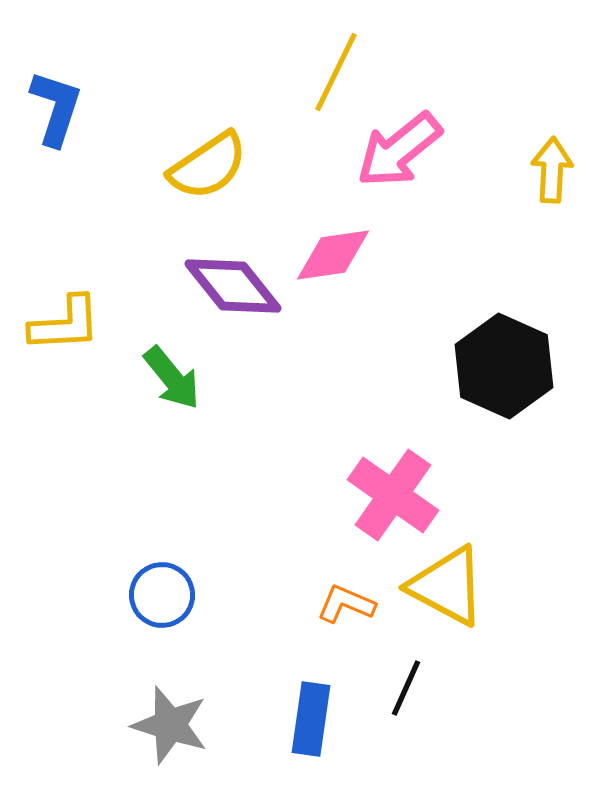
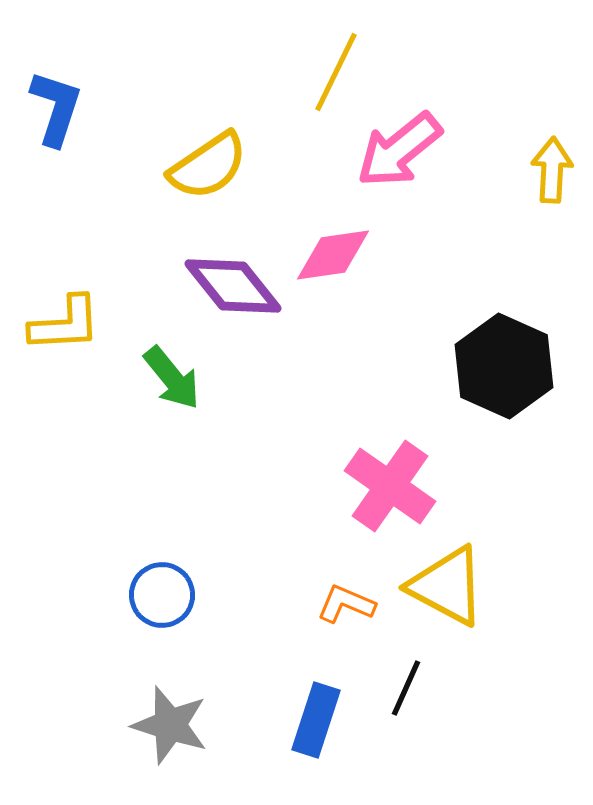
pink cross: moved 3 px left, 9 px up
blue rectangle: moved 5 px right, 1 px down; rotated 10 degrees clockwise
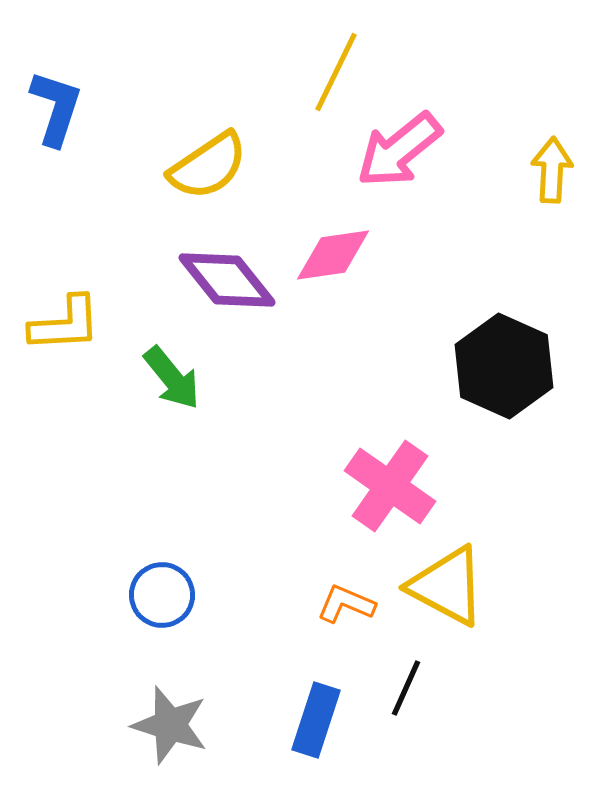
purple diamond: moved 6 px left, 6 px up
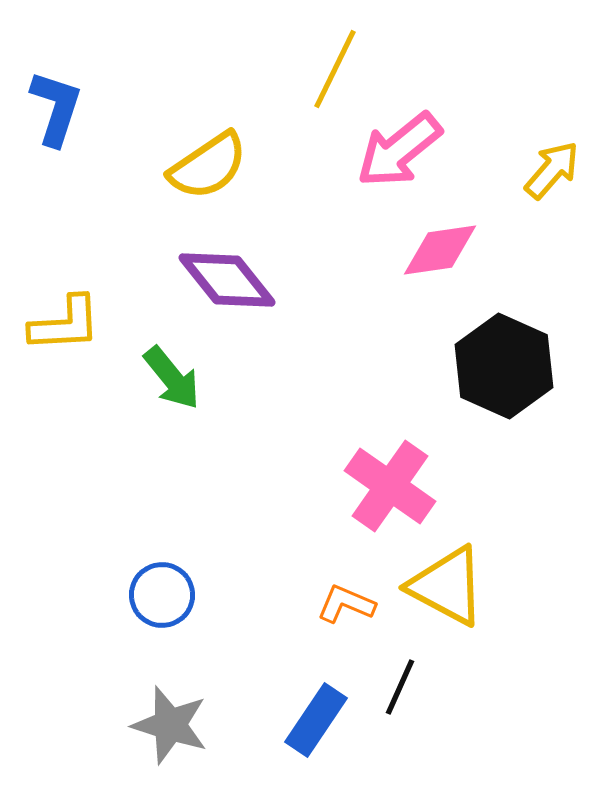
yellow line: moved 1 px left, 3 px up
yellow arrow: rotated 38 degrees clockwise
pink diamond: moved 107 px right, 5 px up
black line: moved 6 px left, 1 px up
blue rectangle: rotated 16 degrees clockwise
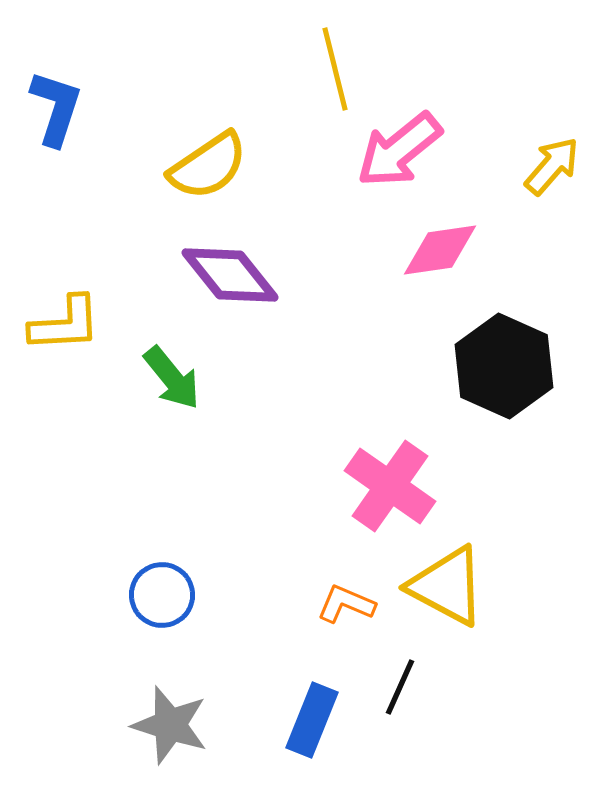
yellow line: rotated 40 degrees counterclockwise
yellow arrow: moved 4 px up
purple diamond: moved 3 px right, 5 px up
blue rectangle: moved 4 px left; rotated 12 degrees counterclockwise
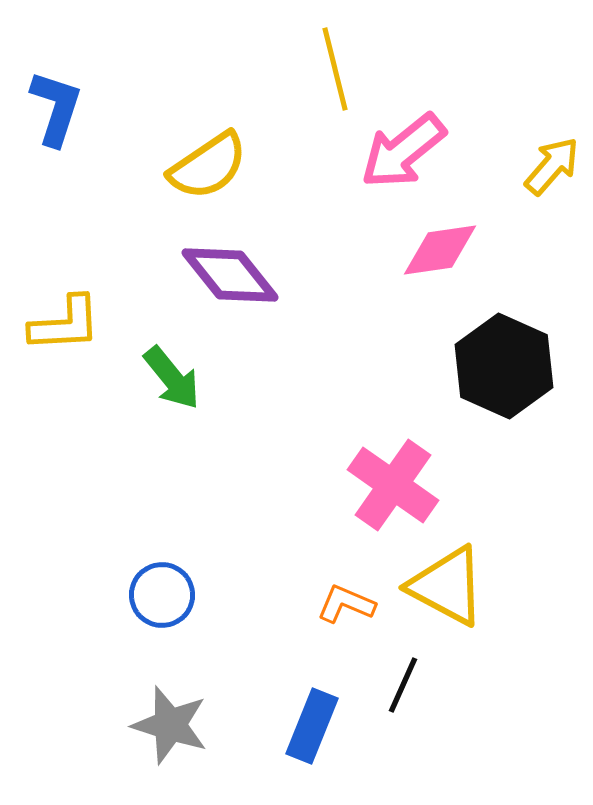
pink arrow: moved 4 px right, 1 px down
pink cross: moved 3 px right, 1 px up
black line: moved 3 px right, 2 px up
blue rectangle: moved 6 px down
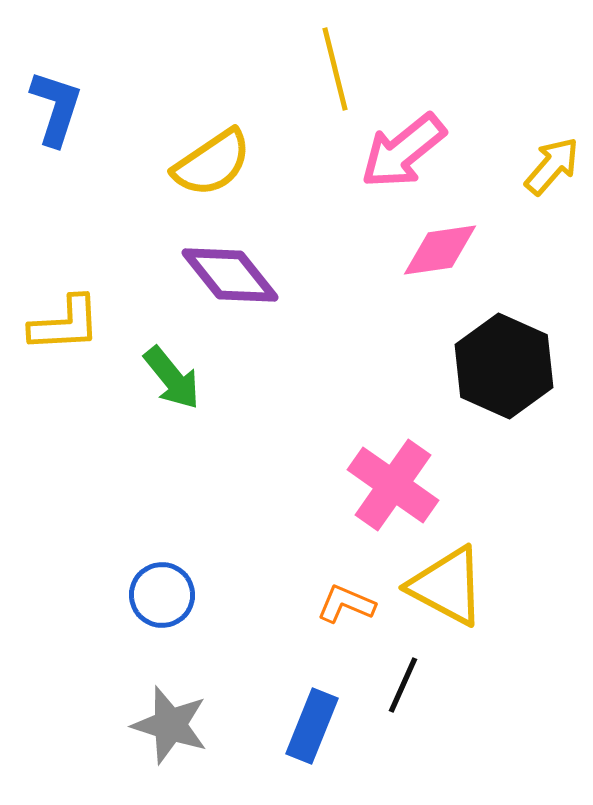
yellow semicircle: moved 4 px right, 3 px up
